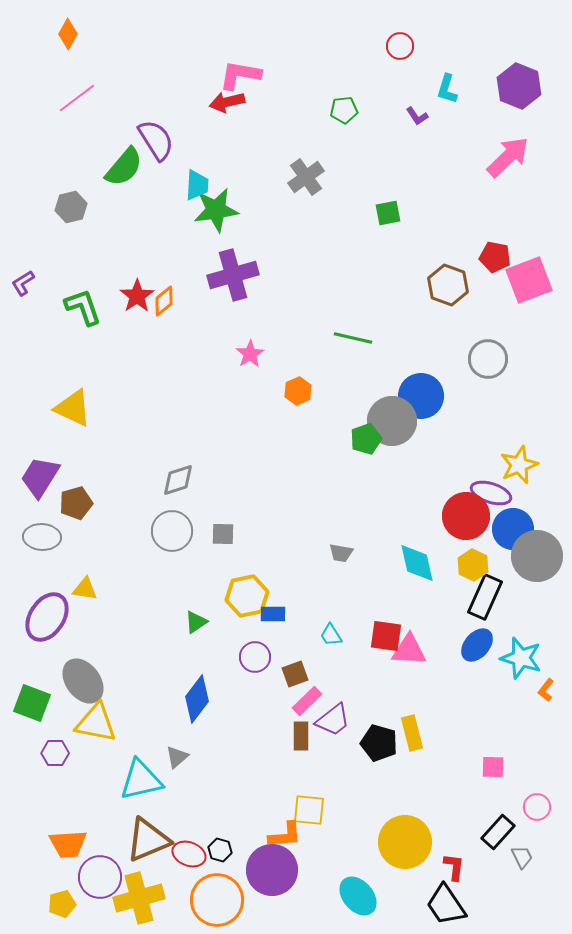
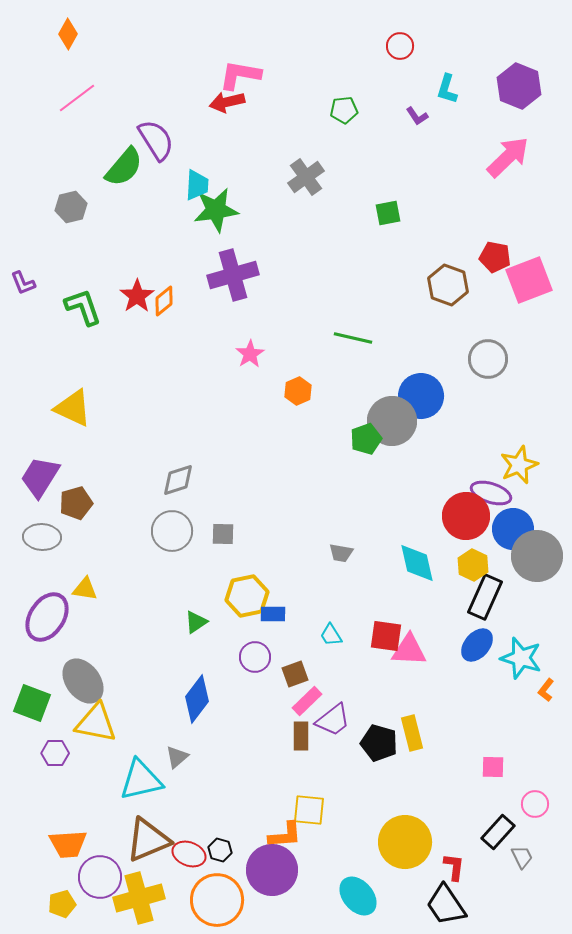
purple L-shape at (23, 283): rotated 80 degrees counterclockwise
pink circle at (537, 807): moved 2 px left, 3 px up
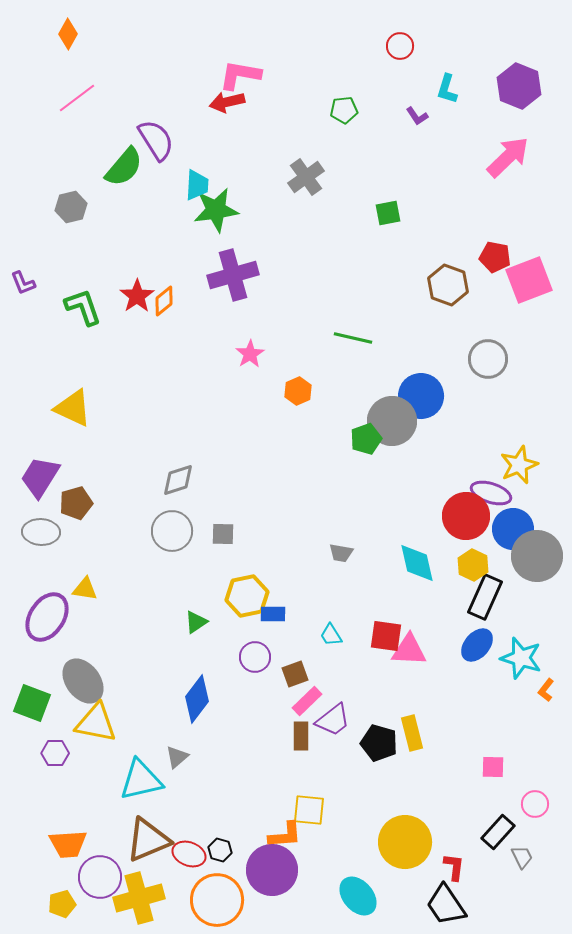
gray ellipse at (42, 537): moved 1 px left, 5 px up
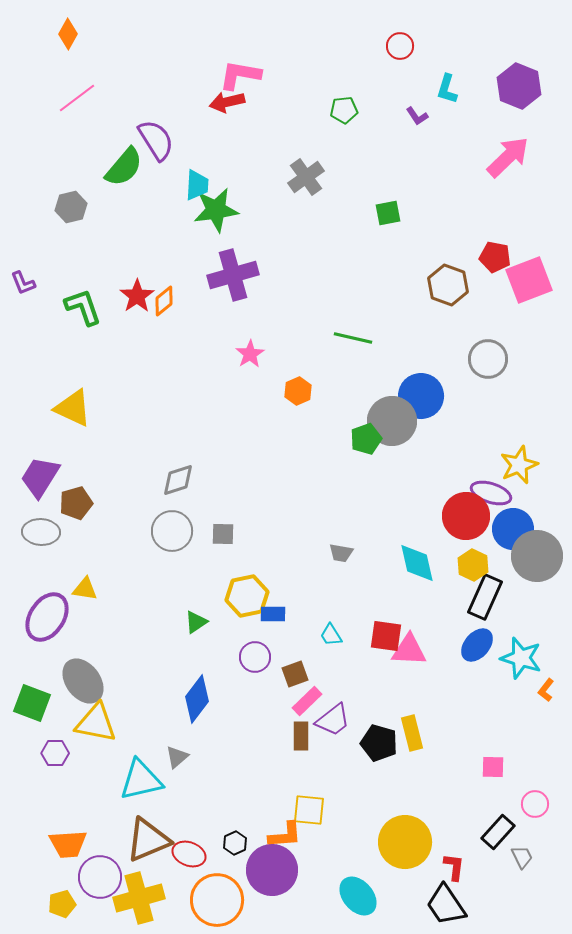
black hexagon at (220, 850): moved 15 px right, 7 px up; rotated 20 degrees clockwise
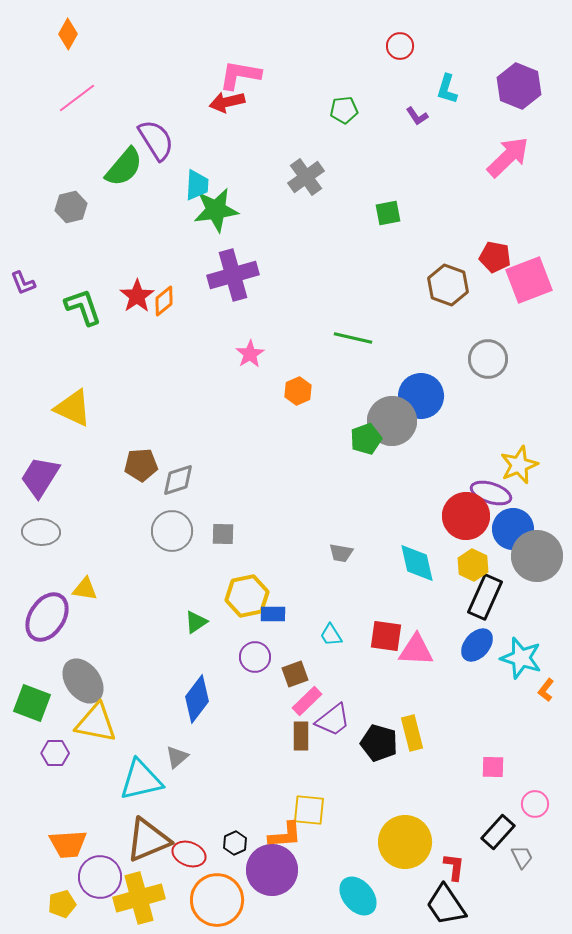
brown pentagon at (76, 503): moved 65 px right, 38 px up; rotated 12 degrees clockwise
pink triangle at (409, 650): moved 7 px right
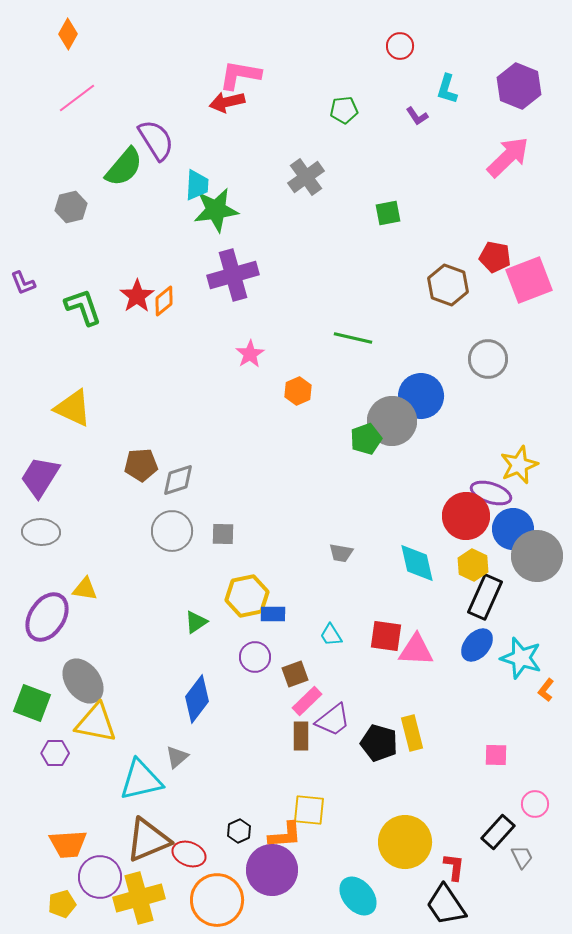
pink square at (493, 767): moved 3 px right, 12 px up
black hexagon at (235, 843): moved 4 px right, 12 px up
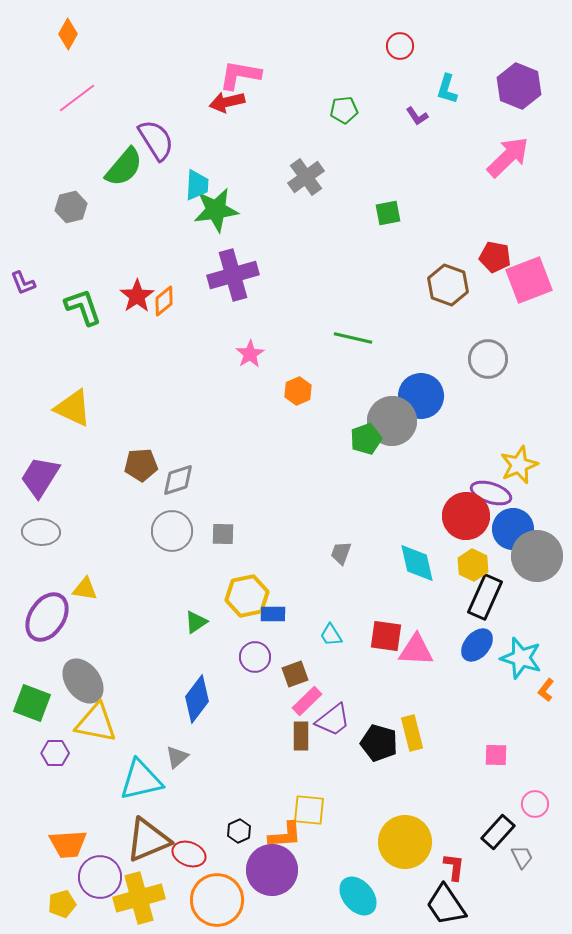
gray trapezoid at (341, 553): rotated 100 degrees clockwise
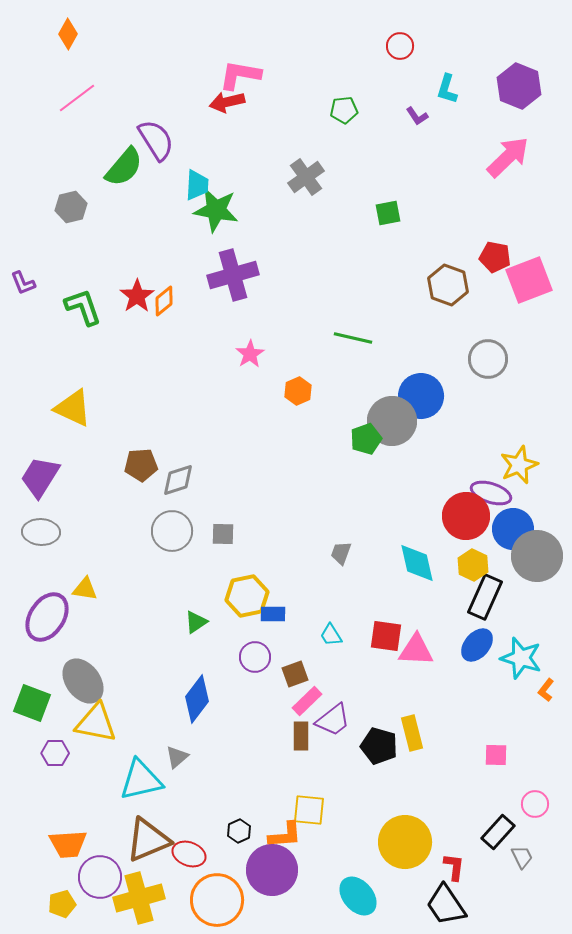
green star at (216, 210): rotated 18 degrees clockwise
black pentagon at (379, 743): moved 3 px down
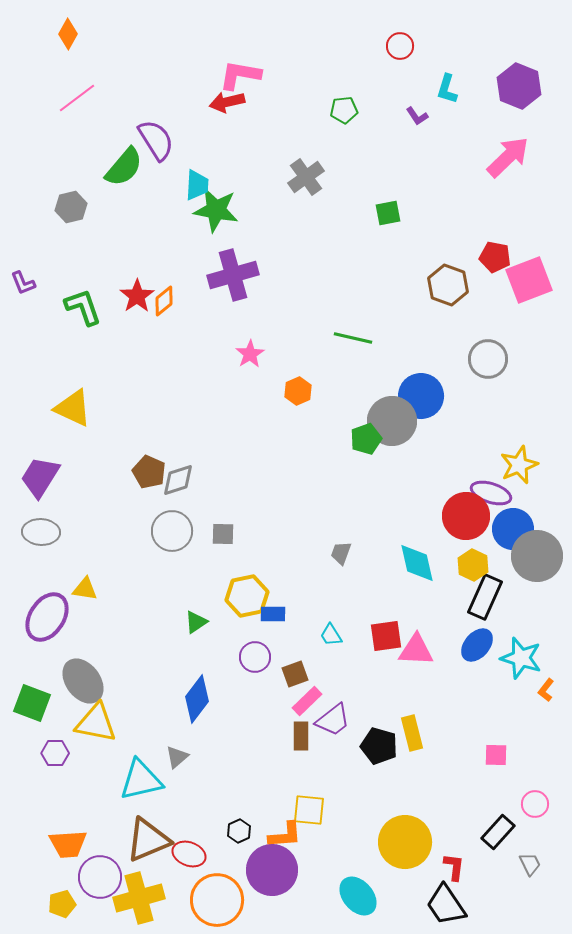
brown pentagon at (141, 465): moved 8 px right, 7 px down; rotated 28 degrees clockwise
red square at (386, 636): rotated 16 degrees counterclockwise
gray trapezoid at (522, 857): moved 8 px right, 7 px down
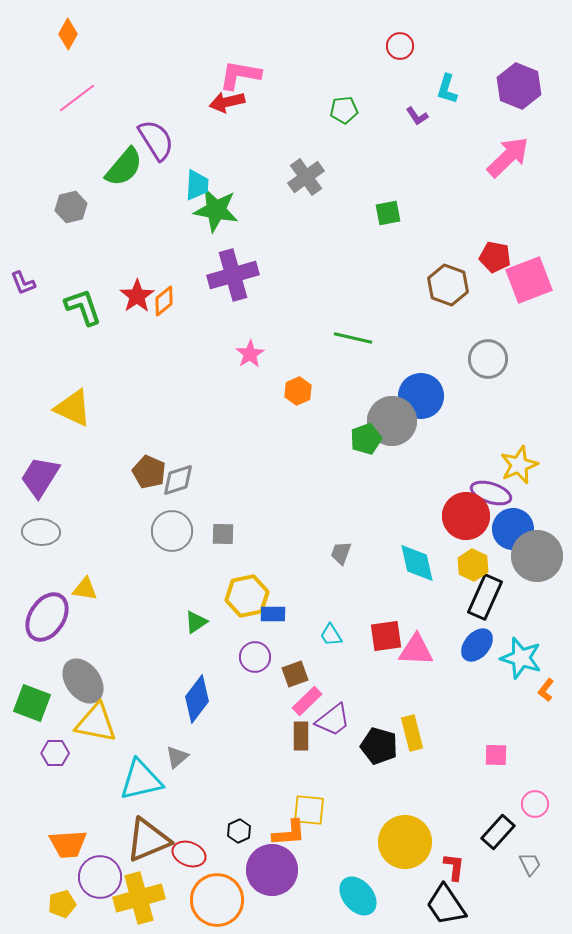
orange L-shape at (285, 835): moved 4 px right, 2 px up
